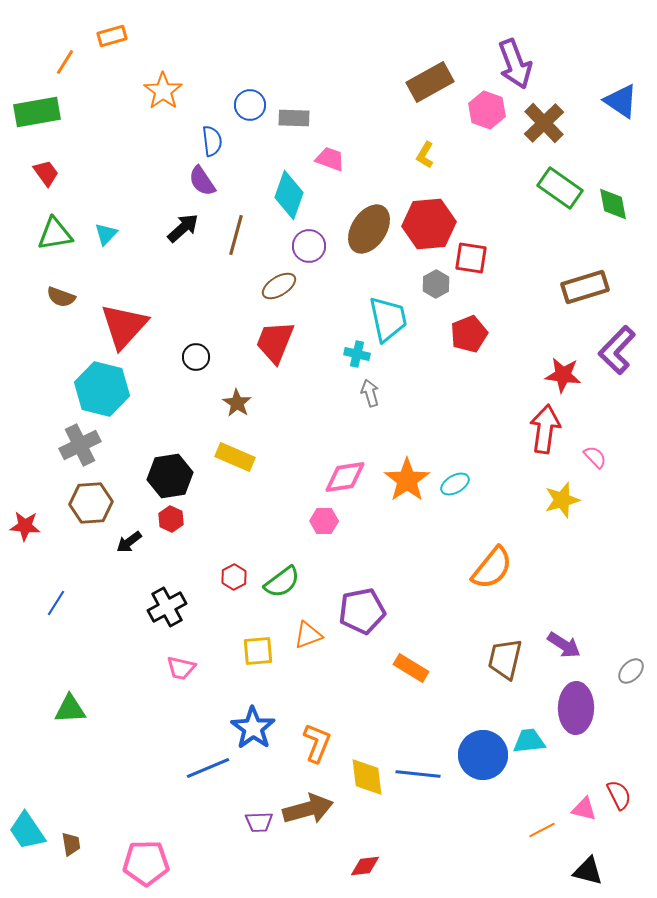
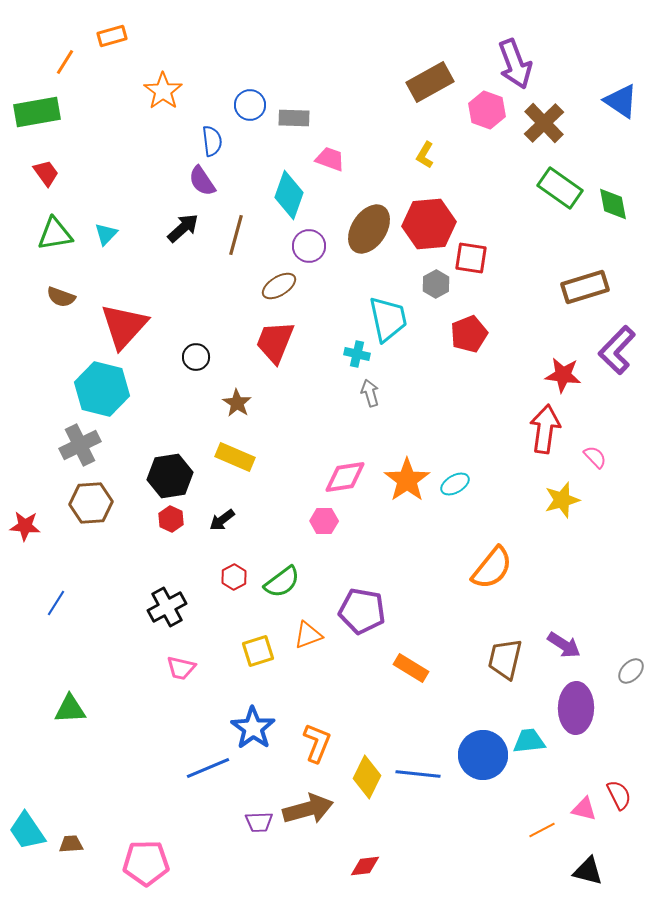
black arrow at (129, 542): moved 93 px right, 22 px up
purple pentagon at (362, 611): rotated 21 degrees clockwise
yellow square at (258, 651): rotated 12 degrees counterclockwise
yellow diamond at (367, 777): rotated 33 degrees clockwise
brown trapezoid at (71, 844): rotated 85 degrees counterclockwise
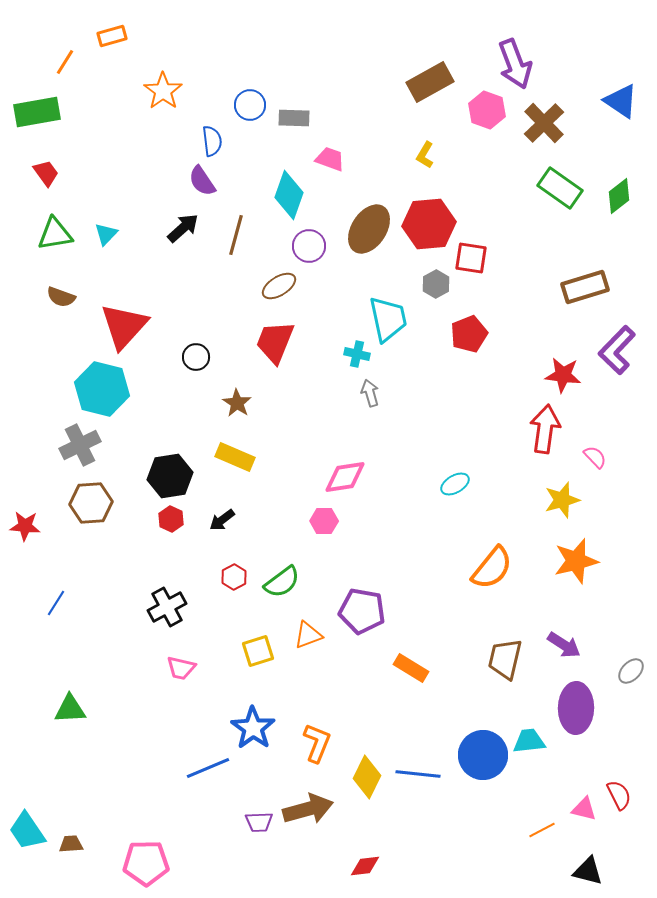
green diamond at (613, 204): moved 6 px right, 8 px up; rotated 63 degrees clockwise
orange star at (407, 480): moved 169 px right, 81 px down; rotated 21 degrees clockwise
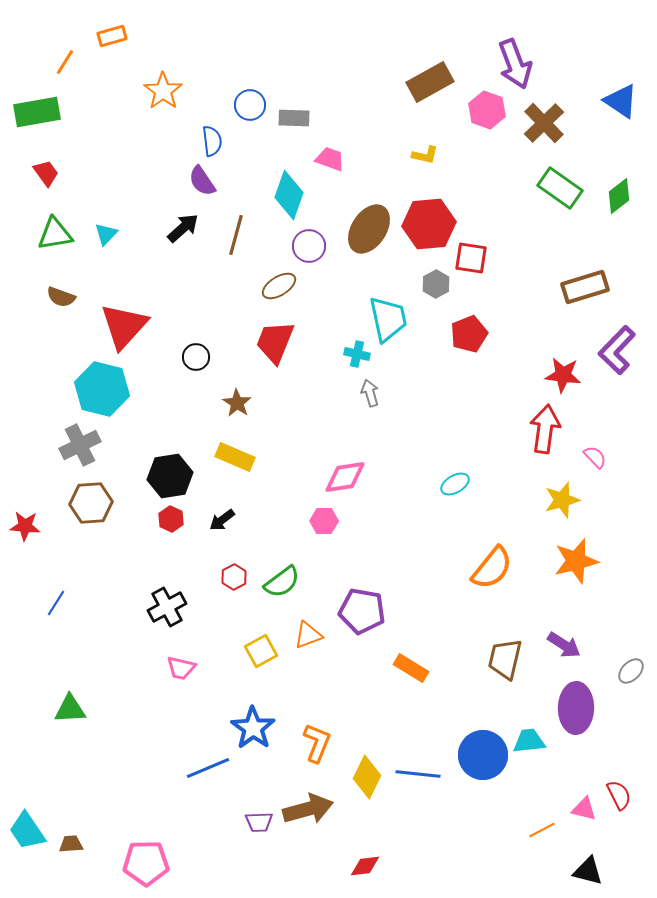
yellow L-shape at (425, 155): rotated 108 degrees counterclockwise
yellow square at (258, 651): moved 3 px right; rotated 12 degrees counterclockwise
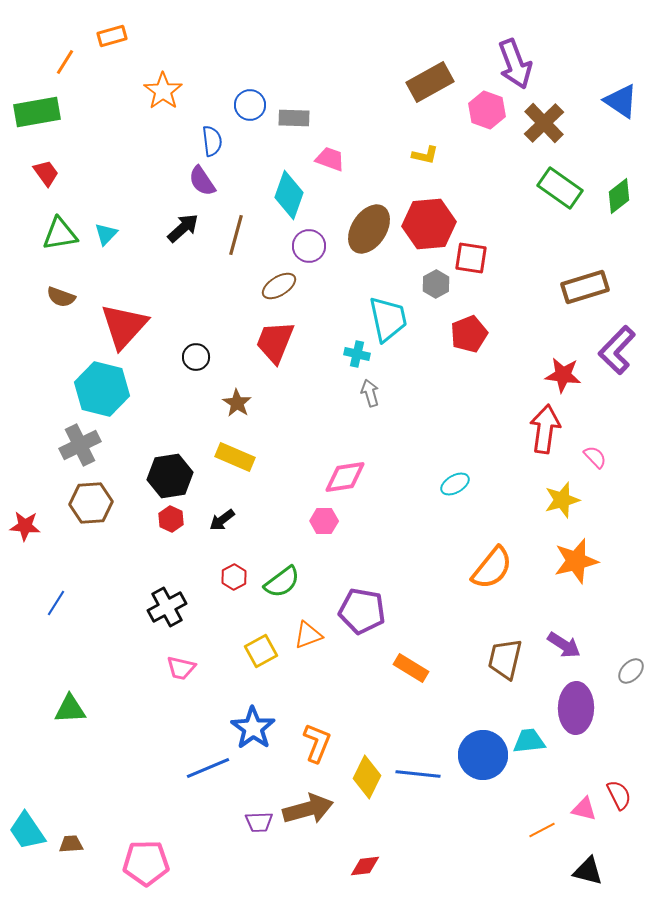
green triangle at (55, 234): moved 5 px right
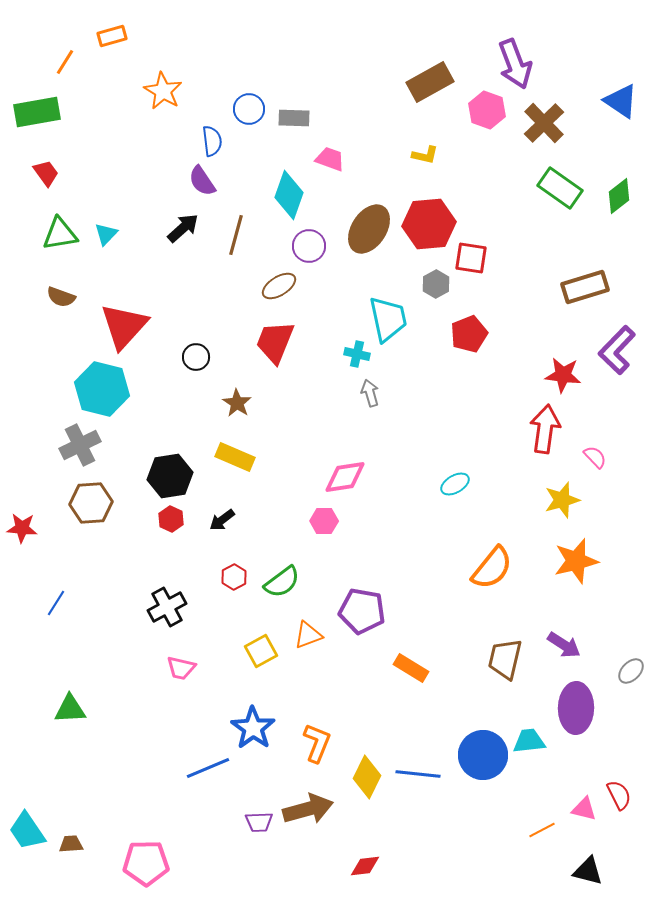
orange star at (163, 91): rotated 6 degrees counterclockwise
blue circle at (250, 105): moved 1 px left, 4 px down
red star at (25, 526): moved 3 px left, 2 px down
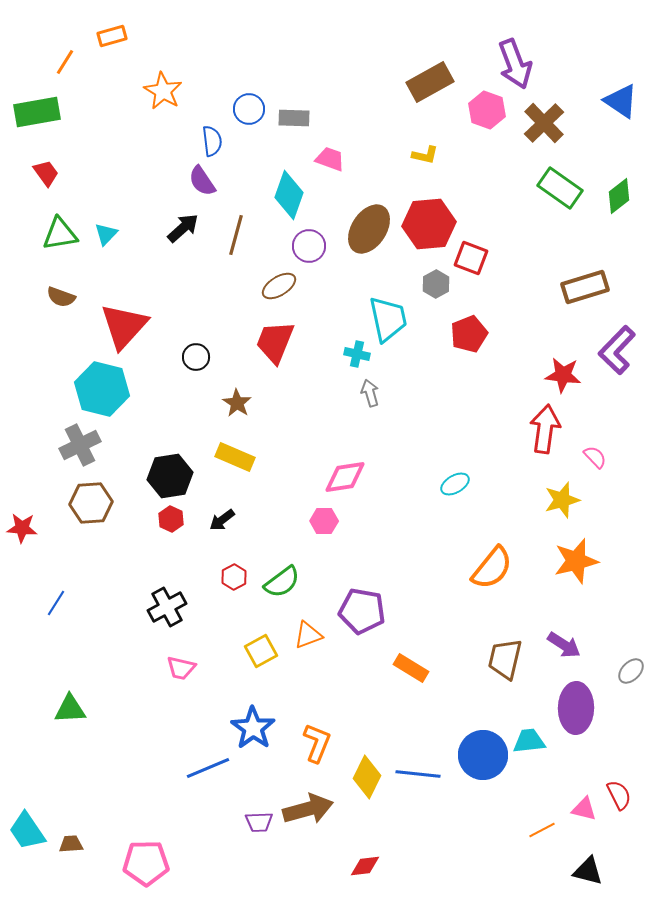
red square at (471, 258): rotated 12 degrees clockwise
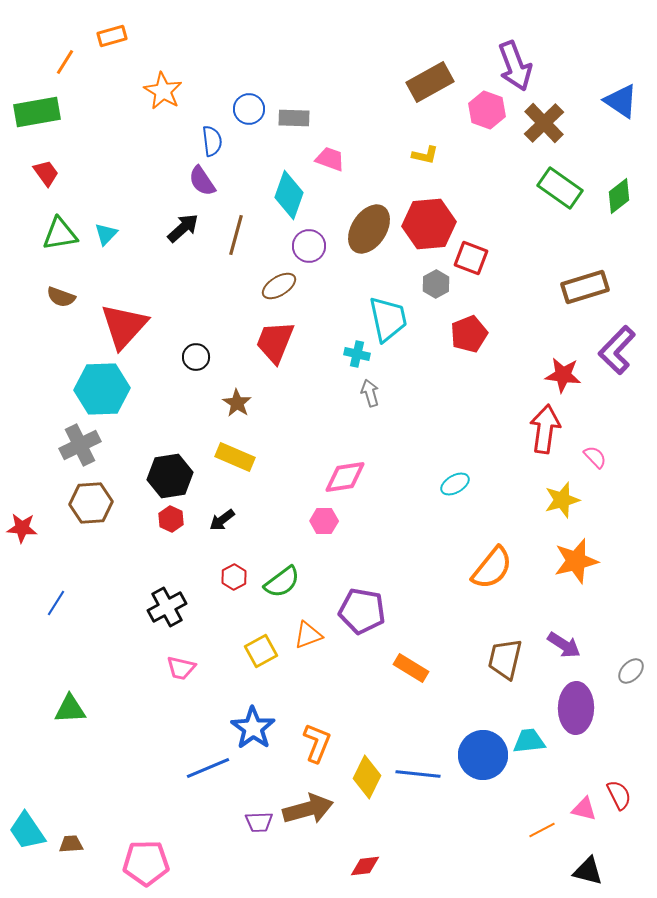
purple arrow at (515, 64): moved 2 px down
cyan hexagon at (102, 389): rotated 16 degrees counterclockwise
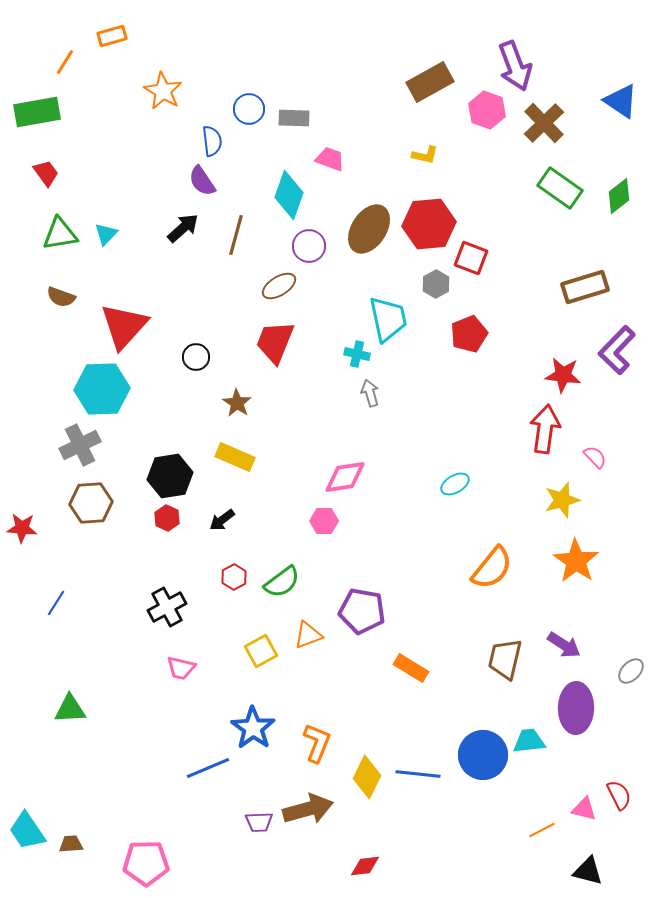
red hexagon at (171, 519): moved 4 px left, 1 px up
orange star at (576, 561): rotated 24 degrees counterclockwise
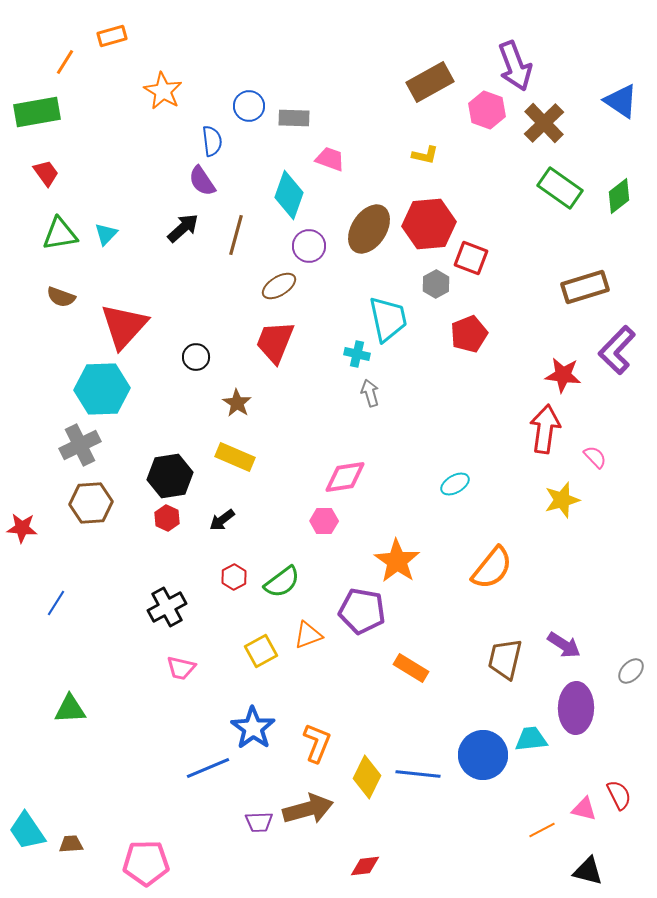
blue circle at (249, 109): moved 3 px up
orange star at (576, 561): moved 179 px left
cyan trapezoid at (529, 741): moved 2 px right, 2 px up
